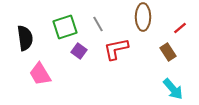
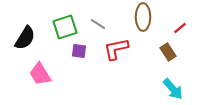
gray line: rotated 28 degrees counterclockwise
black semicircle: rotated 40 degrees clockwise
purple square: rotated 28 degrees counterclockwise
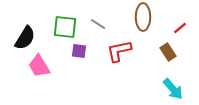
green square: rotated 25 degrees clockwise
red L-shape: moved 3 px right, 2 px down
pink trapezoid: moved 1 px left, 8 px up
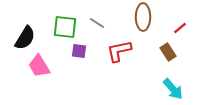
gray line: moved 1 px left, 1 px up
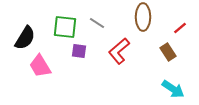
red L-shape: rotated 28 degrees counterclockwise
pink trapezoid: moved 1 px right
cyan arrow: rotated 15 degrees counterclockwise
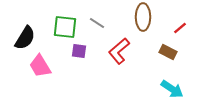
brown rectangle: rotated 30 degrees counterclockwise
cyan arrow: moved 1 px left
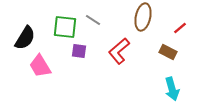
brown ellipse: rotated 12 degrees clockwise
gray line: moved 4 px left, 3 px up
cyan arrow: rotated 40 degrees clockwise
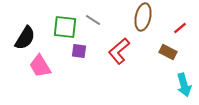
cyan arrow: moved 12 px right, 4 px up
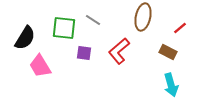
green square: moved 1 px left, 1 px down
purple square: moved 5 px right, 2 px down
cyan arrow: moved 13 px left
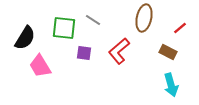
brown ellipse: moved 1 px right, 1 px down
